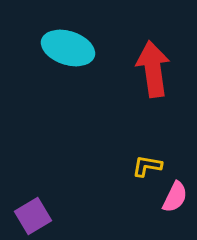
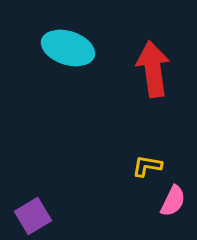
pink semicircle: moved 2 px left, 4 px down
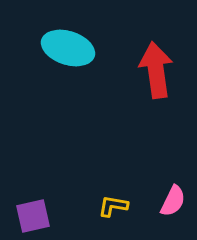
red arrow: moved 3 px right, 1 px down
yellow L-shape: moved 34 px left, 40 px down
purple square: rotated 18 degrees clockwise
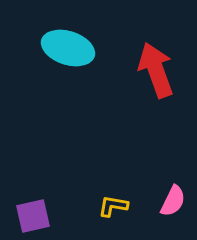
red arrow: rotated 12 degrees counterclockwise
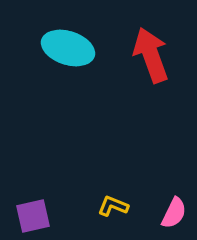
red arrow: moved 5 px left, 15 px up
pink semicircle: moved 1 px right, 12 px down
yellow L-shape: rotated 12 degrees clockwise
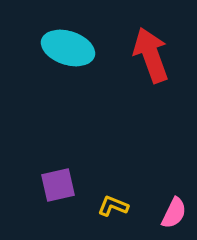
purple square: moved 25 px right, 31 px up
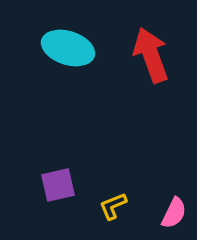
yellow L-shape: rotated 44 degrees counterclockwise
